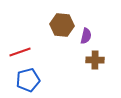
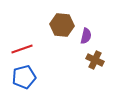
red line: moved 2 px right, 3 px up
brown cross: rotated 24 degrees clockwise
blue pentagon: moved 4 px left, 3 px up
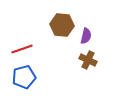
brown cross: moved 7 px left
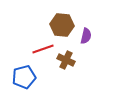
red line: moved 21 px right
brown cross: moved 22 px left
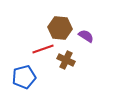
brown hexagon: moved 2 px left, 3 px down
purple semicircle: rotated 70 degrees counterclockwise
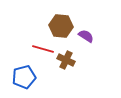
brown hexagon: moved 1 px right, 2 px up
red line: rotated 35 degrees clockwise
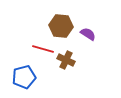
purple semicircle: moved 2 px right, 2 px up
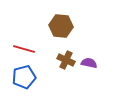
purple semicircle: moved 1 px right, 29 px down; rotated 21 degrees counterclockwise
red line: moved 19 px left
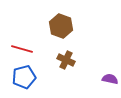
brown hexagon: rotated 15 degrees clockwise
red line: moved 2 px left
purple semicircle: moved 21 px right, 16 px down
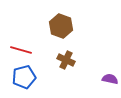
red line: moved 1 px left, 1 px down
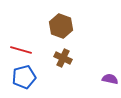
brown cross: moved 3 px left, 2 px up
